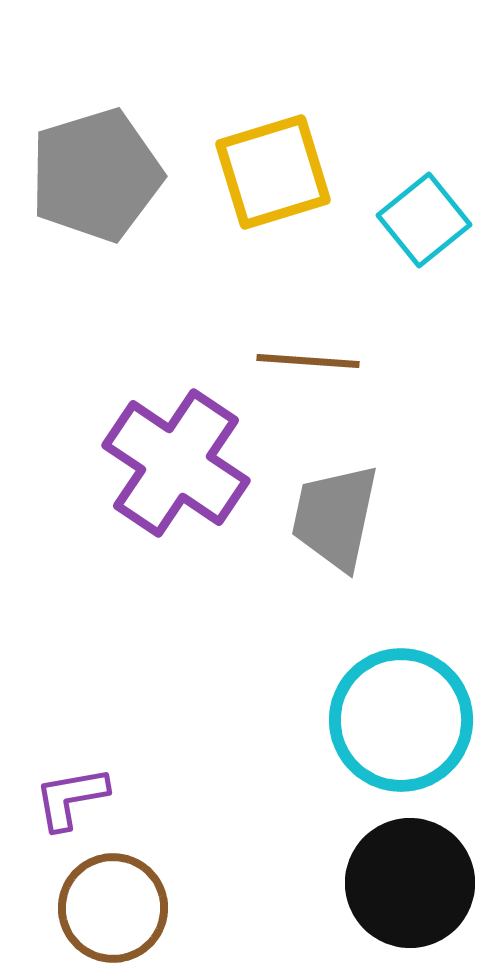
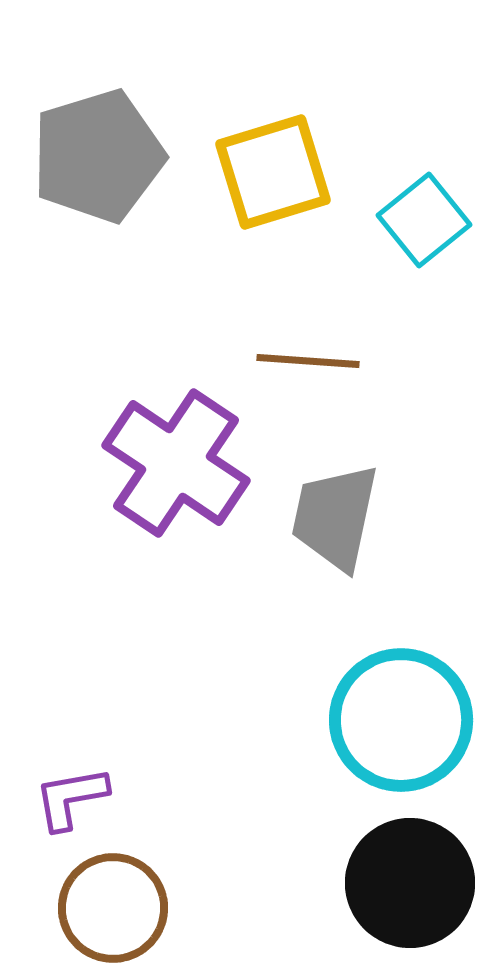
gray pentagon: moved 2 px right, 19 px up
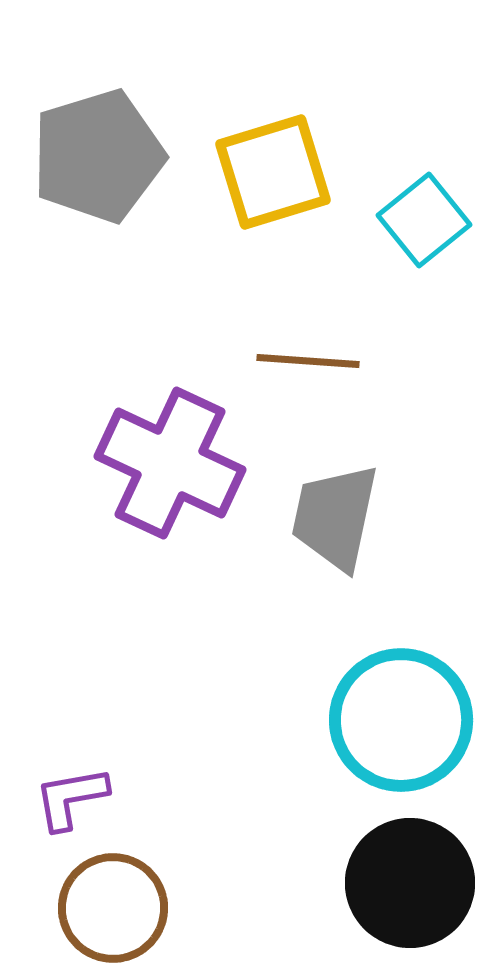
purple cross: moved 6 px left; rotated 9 degrees counterclockwise
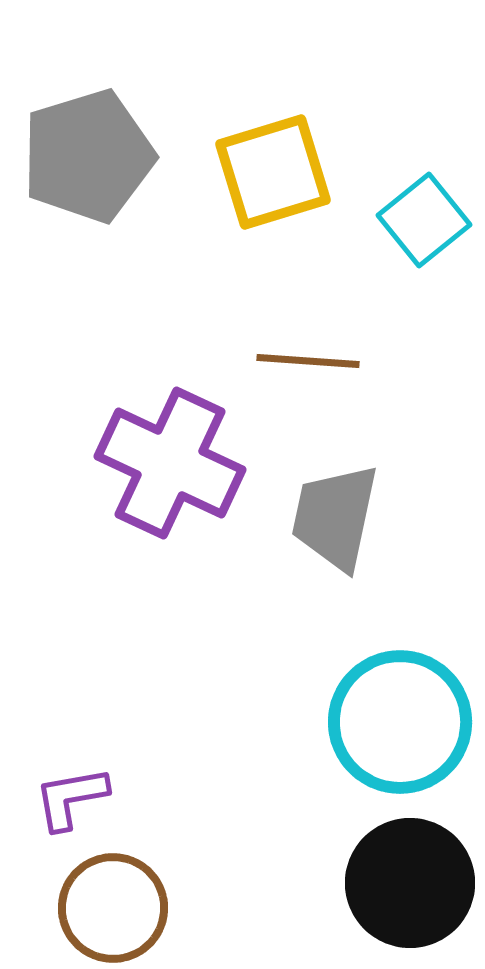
gray pentagon: moved 10 px left
cyan circle: moved 1 px left, 2 px down
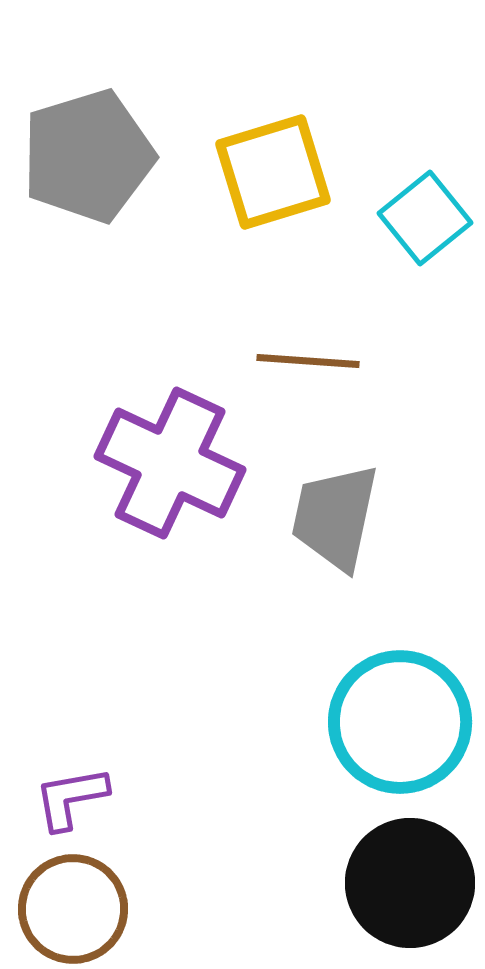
cyan square: moved 1 px right, 2 px up
brown circle: moved 40 px left, 1 px down
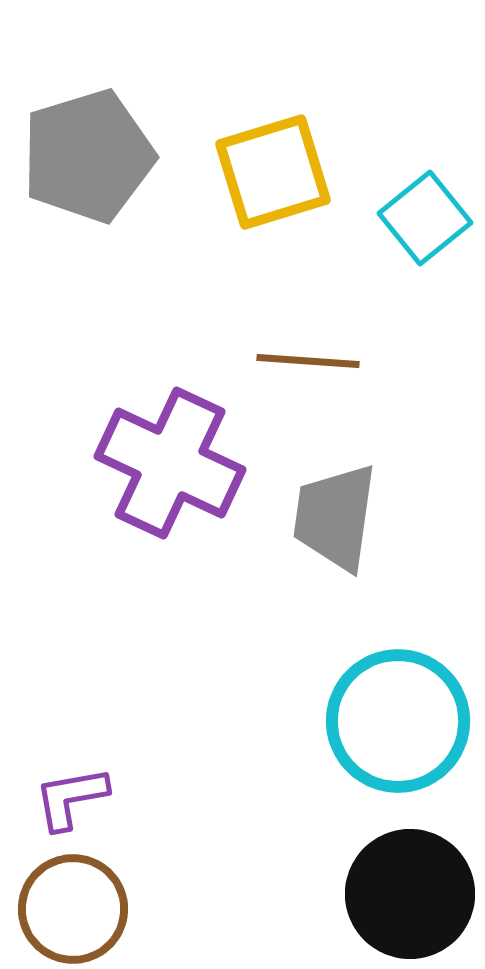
gray trapezoid: rotated 4 degrees counterclockwise
cyan circle: moved 2 px left, 1 px up
black circle: moved 11 px down
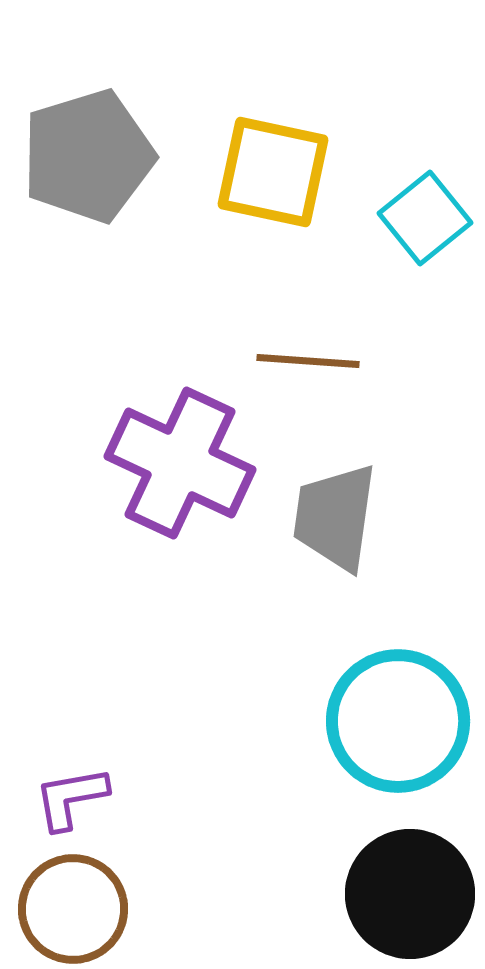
yellow square: rotated 29 degrees clockwise
purple cross: moved 10 px right
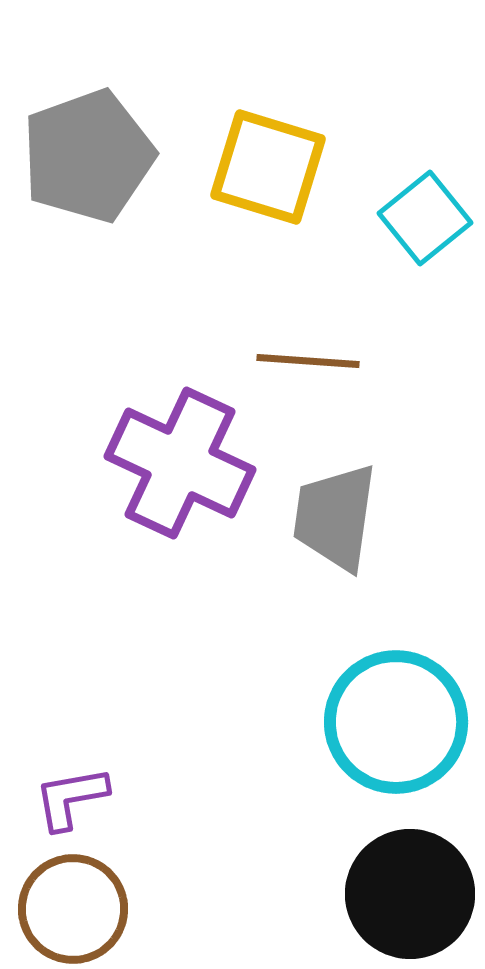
gray pentagon: rotated 3 degrees counterclockwise
yellow square: moved 5 px left, 5 px up; rotated 5 degrees clockwise
cyan circle: moved 2 px left, 1 px down
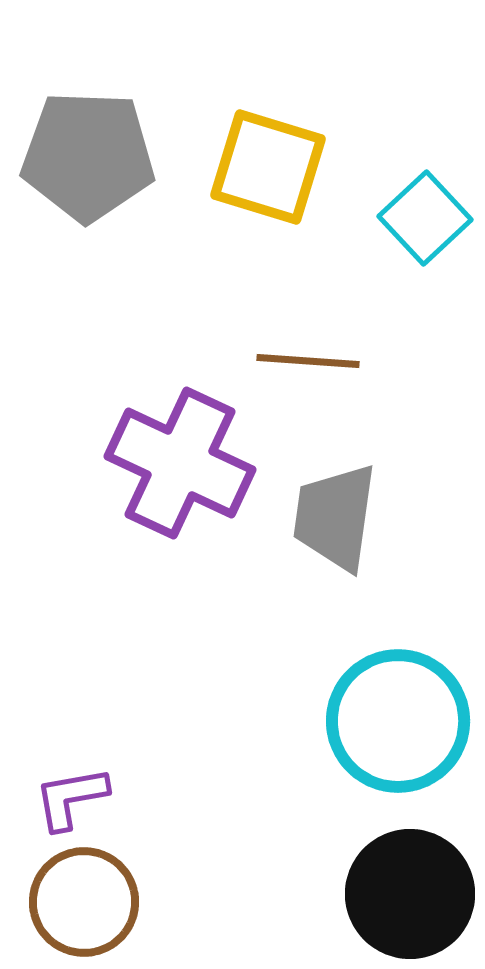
gray pentagon: rotated 22 degrees clockwise
cyan square: rotated 4 degrees counterclockwise
cyan circle: moved 2 px right, 1 px up
brown circle: moved 11 px right, 7 px up
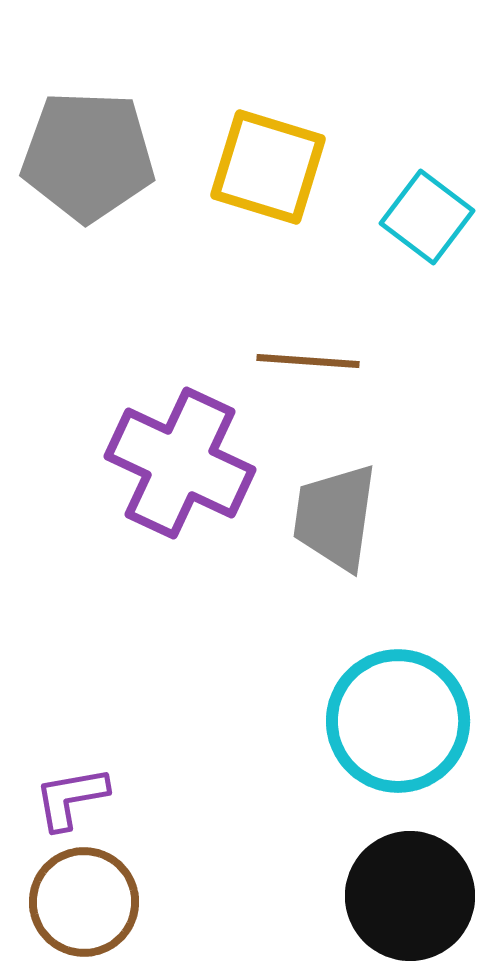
cyan square: moved 2 px right, 1 px up; rotated 10 degrees counterclockwise
black circle: moved 2 px down
